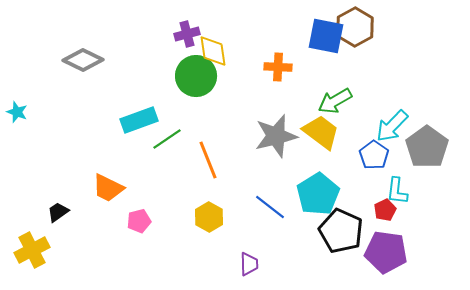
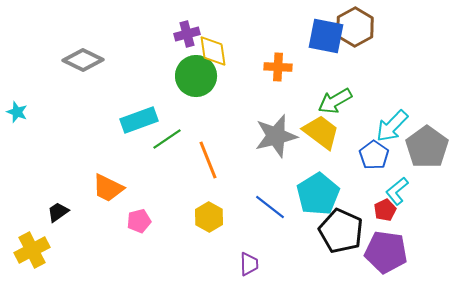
cyan L-shape: rotated 44 degrees clockwise
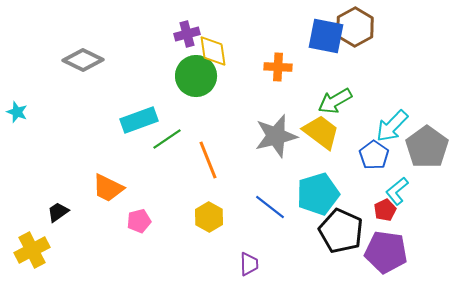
cyan pentagon: rotated 15 degrees clockwise
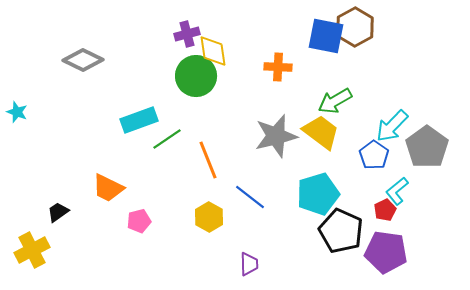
blue line: moved 20 px left, 10 px up
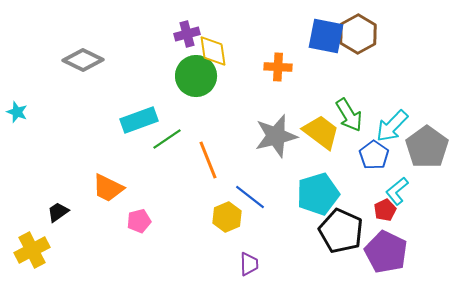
brown hexagon: moved 3 px right, 7 px down
green arrow: moved 14 px right, 14 px down; rotated 92 degrees counterclockwise
yellow hexagon: moved 18 px right; rotated 8 degrees clockwise
purple pentagon: rotated 18 degrees clockwise
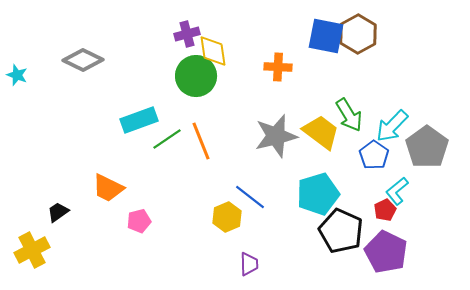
cyan star: moved 37 px up
orange line: moved 7 px left, 19 px up
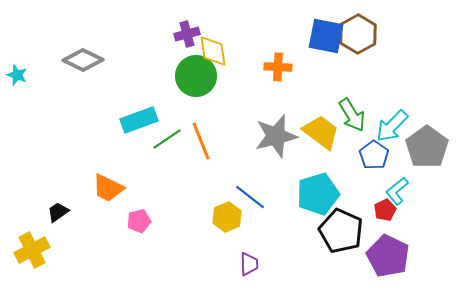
green arrow: moved 3 px right
purple pentagon: moved 2 px right, 4 px down
